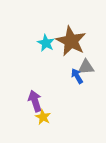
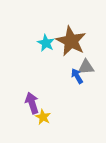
purple arrow: moved 3 px left, 2 px down
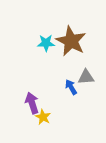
cyan star: rotated 30 degrees counterclockwise
gray triangle: moved 10 px down
blue arrow: moved 6 px left, 11 px down
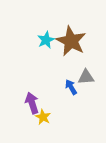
cyan star: moved 3 px up; rotated 24 degrees counterclockwise
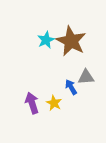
yellow star: moved 11 px right, 14 px up
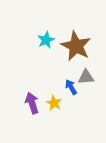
brown star: moved 5 px right, 5 px down
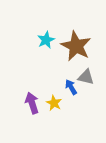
gray triangle: rotated 18 degrees clockwise
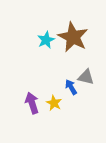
brown star: moved 3 px left, 9 px up
